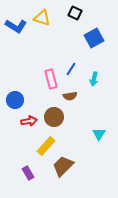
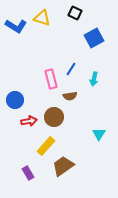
brown trapezoid: rotated 10 degrees clockwise
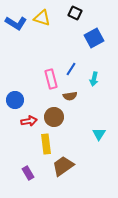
blue L-shape: moved 3 px up
yellow rectangle: moved 2 px up; rotated 48 degrees counterclockwise
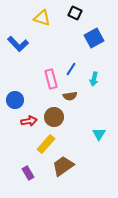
blue L-shape: moved 2 px right, 21 px down; rotated 15 degrees clockwise
yellow rectangle: rotated 48 degrees clockwise
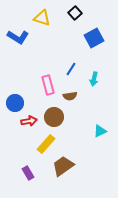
black square: rotated 24 degrees clockwise
blue L-shape: moved 7 px up; rotated 15 degrees counterclockwise
pink rectangle: moved 3 px left, 6 px down
blue circle: moved 3 px down
cyan triangle: moved 1 px right, 3 px up; rotated 32 degrees clockwise
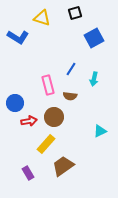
black square: rotated 24 degrees clockwise
brown semicircle: rotated 16 degrees clockwise
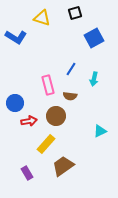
blue L-shape: moved 2 px left
brown circle: moved 2 px right, 1 px up
purple rectangle: moved 1 px left
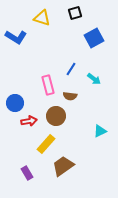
cyan arrow: rotated 64 degrees counterclockwise
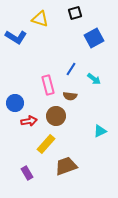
yellow triangle: moved 2 px left, 1 px down
brown trapezoid: moved 3 px right; rotated 15 degrees clockwise
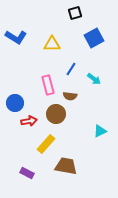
yellow triangle: moved 12 px right, 25 px down; rotated 18 degrees counterclockwise
brown circle: moved 2 px up
brown trapezoid: rotated 30 degrees clockwise
purple rectangle: rotated 32 degrees counterclockwise
